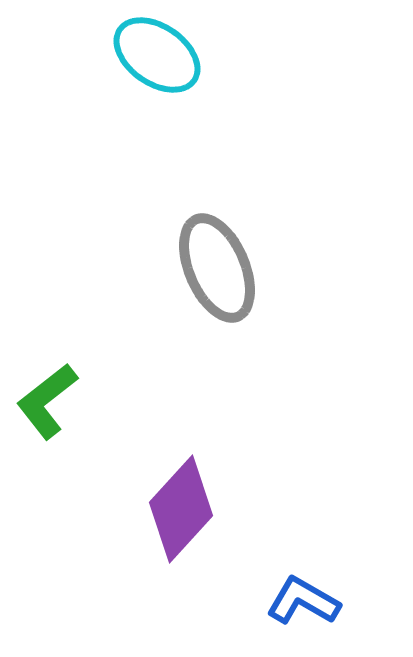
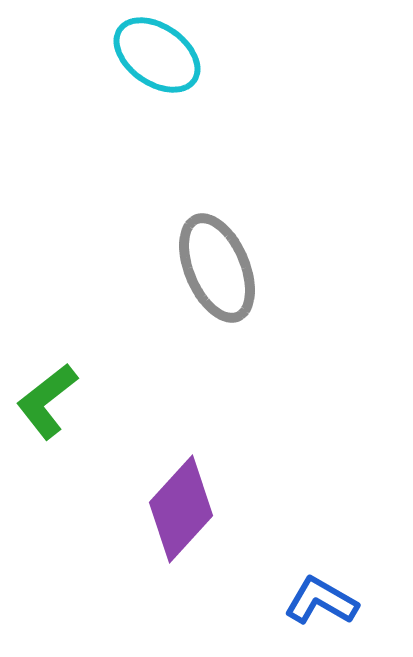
blue L-shape: moved 18 px right
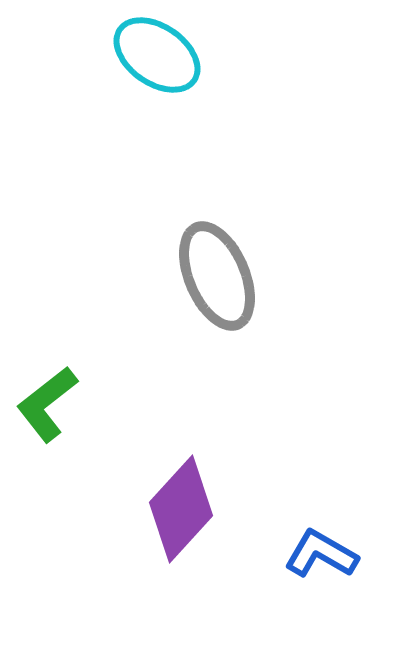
gray ellipse: moved 8 px down
green L-shape: moved 3 px down
blue L-shape: moved 47 px up
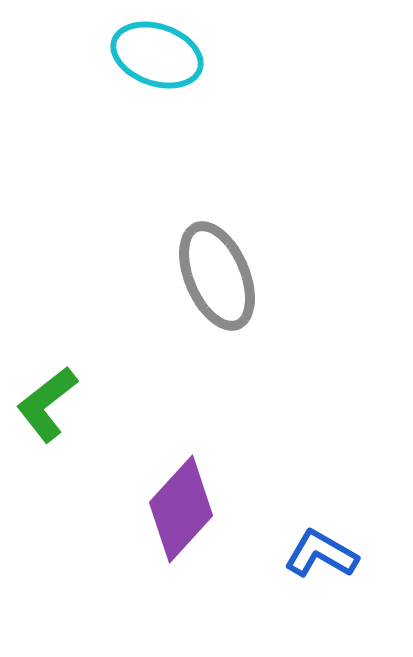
cyan ellipse: rotated 16 degrees counterclockwise
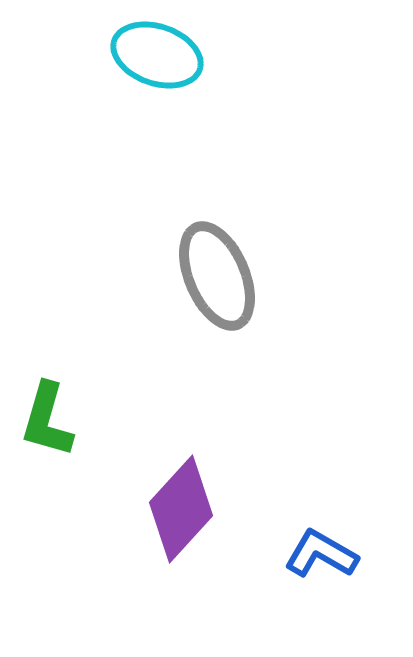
green L-shape: moved 16 px down; rotated 36 degrees counterclockwise
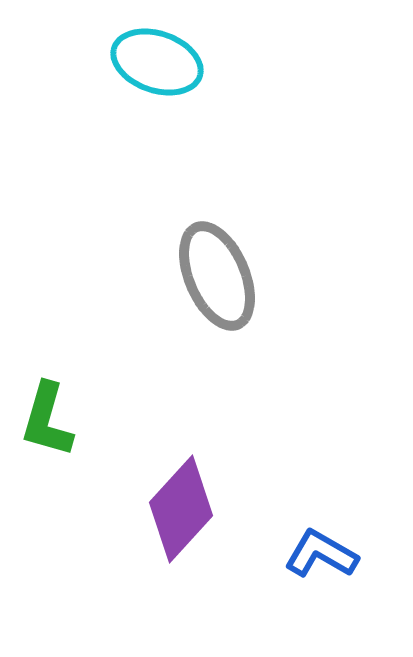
cyan ellipse: moved 7 px down
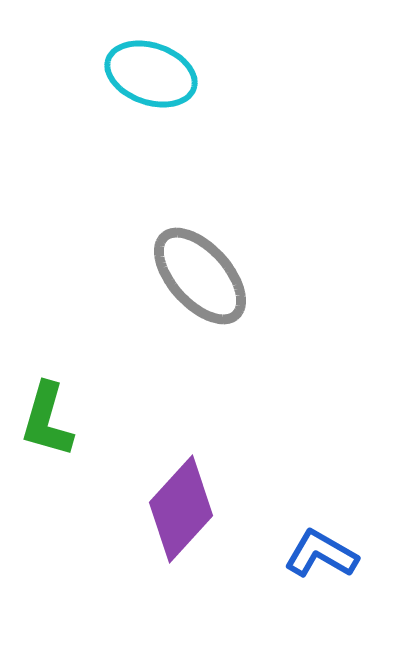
cyan ellipse: moved 6 px left, 12 px down
gray ellipse: moved 17 px left; rotated 19 degrees counterclockwise
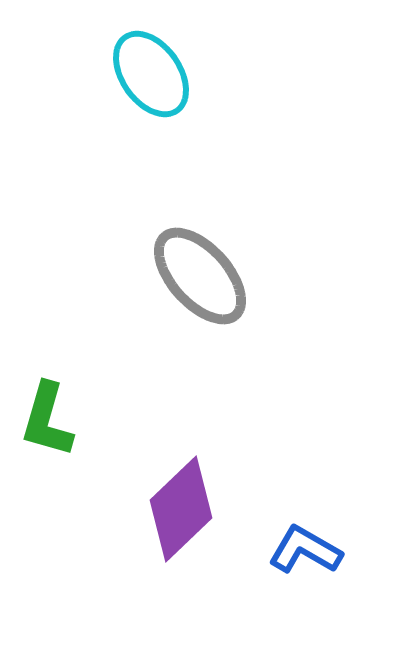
cyan ellipse: rotated 36 degrees clockwise
purple diamond: rotated 4 degrees clockwise
blue L-shape: moved 16 px left, 4 px up
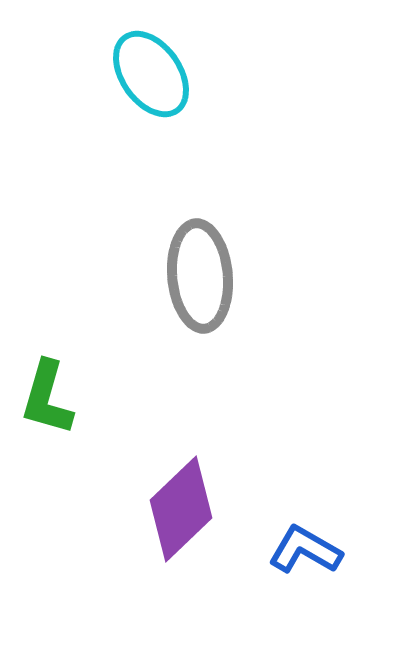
gray ellipse: rotated 37 degrees clockwise
green L-shape: moved 22 px up
